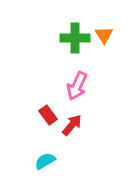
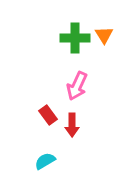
red arrow: rotated 140 degrees clockwise
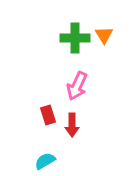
red rectangle: rotated 18 degrees clockwise
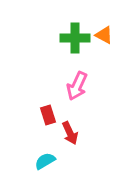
orange triangle: rotated 30 degrees counterclockwise
red arrow: moved 2 px left, 8 px down; rotated 25 degrees counterclockwise
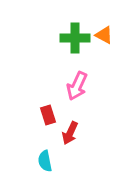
red arrow: rotated 50 degrees clockwise
cyan semicircle: rotated 70 degrees counterclockwise
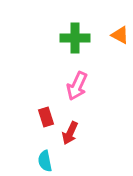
orange triangle: moved 16 px right
red rectangle: moved 2 px left, 2 px down
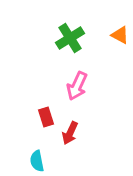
green cross: moved 5 px left; rotated 32 degrees counterclockwise
cyan semicircle: moved 8 px left
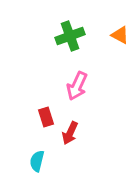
green cross: moved 2 px up; rotated 12 degrees clockwise
cyan semicircle: rotated 25 degrees clockwise
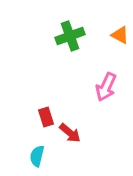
pink arrow: moved 29 px right, 1 px down
red arrow: rotated 75 degrees counterclockwise
cyan semicircle: moved 5 px up
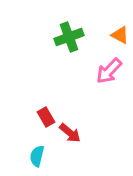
green cross: moved 1 px left, 1 px down
pink arrow: moved 3 px right, 16 px up; rotated 20 degrees clockwise
red rectangle: rotated 12 degrees counterclockwise
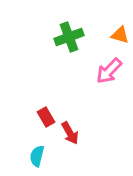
orange triangle: rotated 12 degrees counterclockwise
red arrow: rotated 20 degrees clockwise
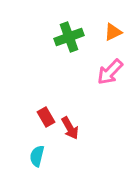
orange triangle: moved 7 px left, 3 px up; rotated 42 degrees counterclockwise
pink arrow: moved 1 px right, 1 px down
red arrow: moved 5 px up
